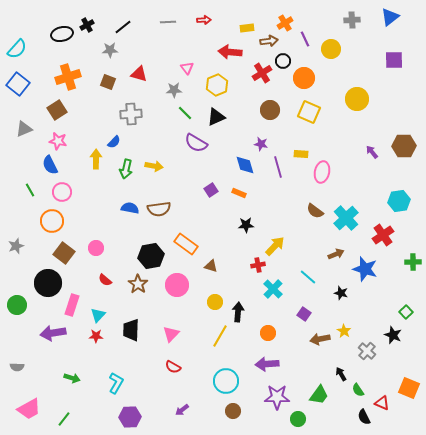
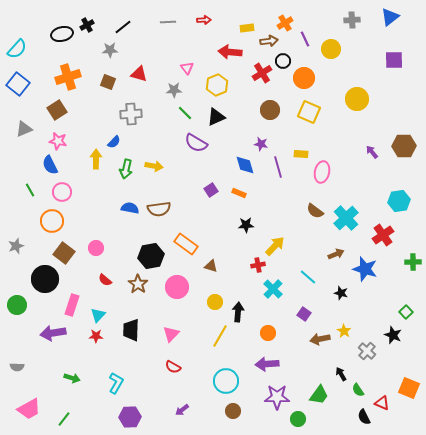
black circle at (48, 283): moved 3 px left, 4 px up
pink circle at (177, 285): moved 2 px down
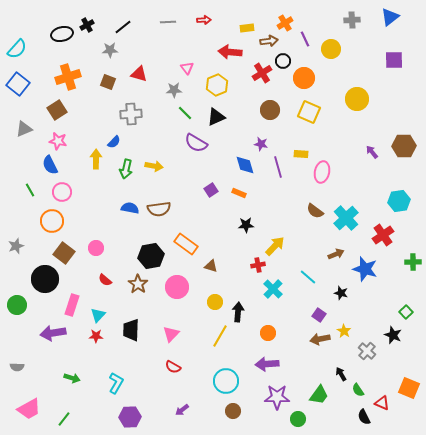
purple square at (304, 314): moved 15 px right, 1 px down
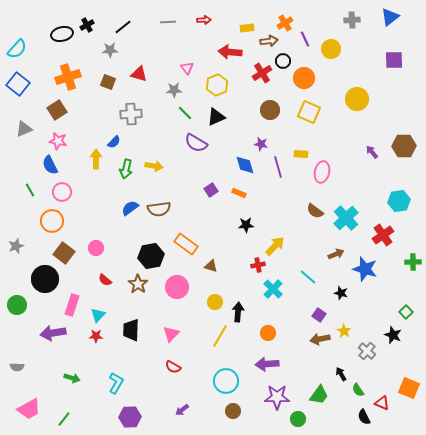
blue semicircle at (130, 208): rotated 48 degrees counterclockwise
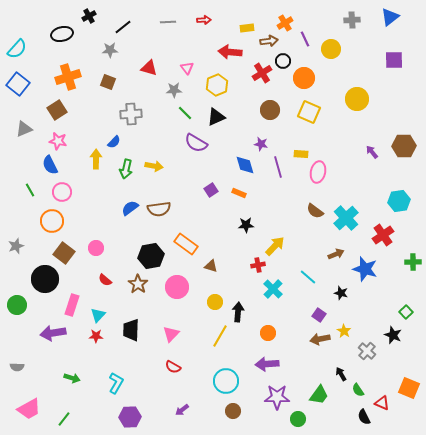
black cross at (87, 25): moved 2 px right, 9 px up
red triangle at (139, 74): moved 10 px right, 6 px up
pink ellipse at (322, 172): moved 4 px left
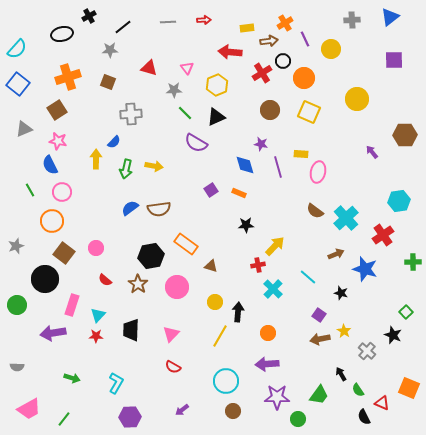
brown hexagon at (404, 146): moved 1 px right, 11 px up
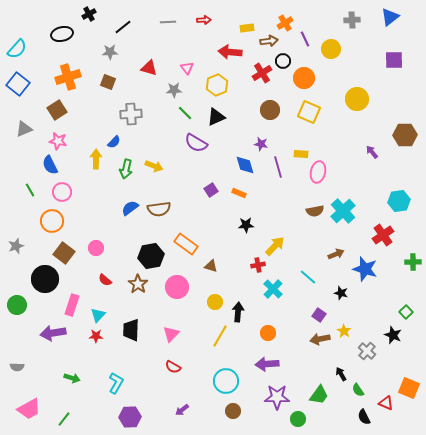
black cross at (89, 16): moved 2 px up
gray star at (110, 50): moved 2 px down
yellow arrow at (154, 166): rotated 12 degrees clockwise
brown semicircle at (315, 211): rotated 48 degrees counterclockwise
cyan cross at (346, 218): moved 3 px left, 7 px up
red triangle at (382, 403): moved 4 px right
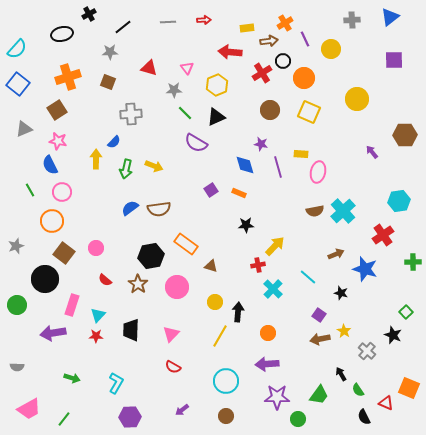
brown circle at (233, 411): moved 7 px left, 5 px down
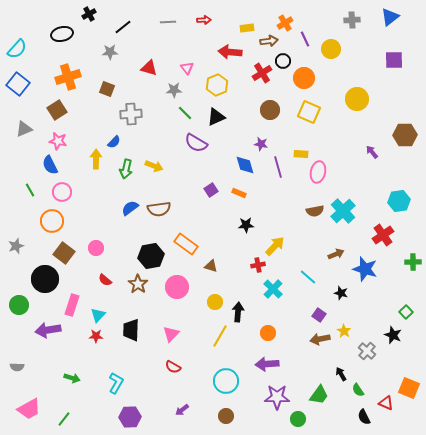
brown square at (108, 82): moved 1 px left, 7 px down
green circle at (17, 305): moved 2 px right
purple arrow at (53, 333): moved 5 px left, 3 px up
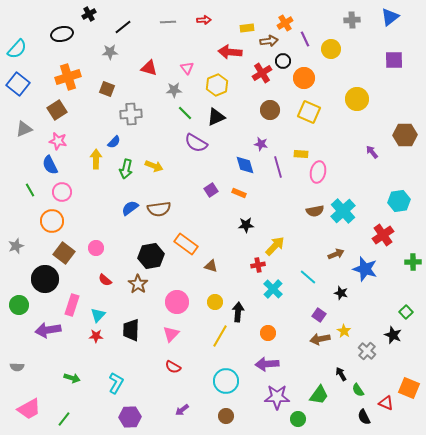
pink circle at (177, 287): moved 15 px down
